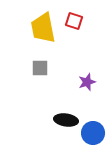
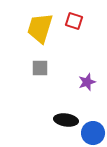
yellow trapezoid: moved 3 px left; rotated 28 degrees clockwise
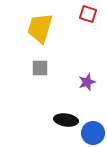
red square: moved 14 px right, 7 px up
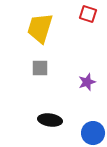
black ellipse: moved 16 px left
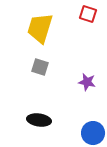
gray square: moved 1 px up; rotated 18 degrees clockwise
purple star: rotated 30 degrees clockwise
black ellipse: moved 11 px left
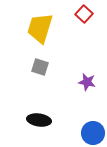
red square: moved 4 px left; rotated 24 degrees clockwise
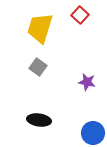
red square: moved 4 px left, 1 px down
gray square: moved 2 px left; rotated 18 degrees clockwise
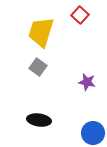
yellow trapezoid: moved 1 px right, 4 px down
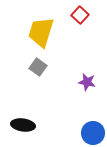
black ellipse: moved 16 px left, 5 px down
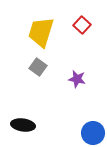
red square: moved 2 px right, 10 px down
purple star: moved 10 px left, 3 px up
